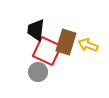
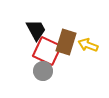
black trapezoid: rotated 145 degrees clockwise
gray circle: moved 5 px right, 1 px up
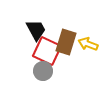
yellow arrow: moved 1 px up
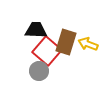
black trapezoid: rotated 60 degrees counterclockwise
red square: rotated 16 degrees clockwise
gray circle: moved 4 px left
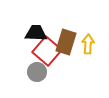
black trapezoid: moved 3 px down
yellow arrow: rotated 72 degrees clockwise
gray circle: moved 2 px left, 1 px down
